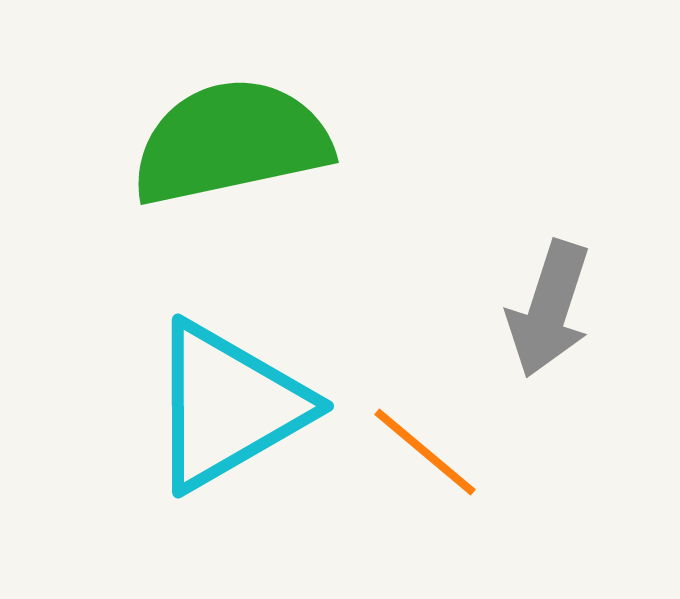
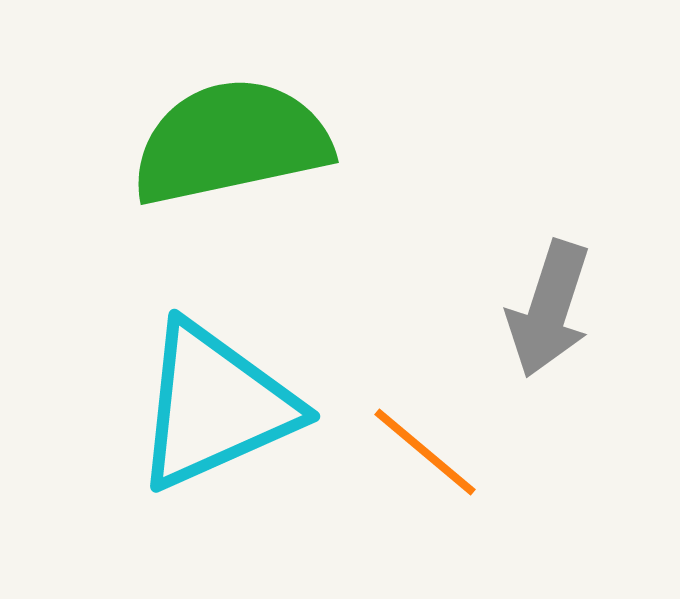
cyan triangle: moved 13 px left; rotated 6 degrees clockwise
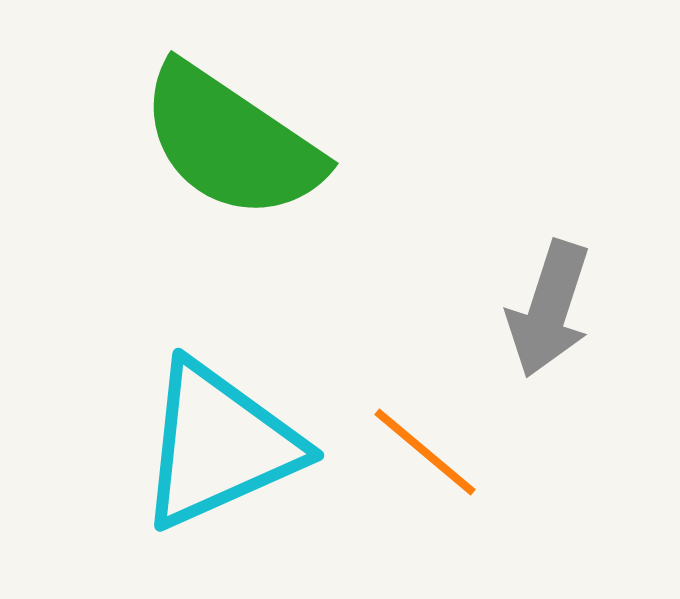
green semicircle: rotated 134 degrees counterclockwise
cyan triangle: moved 4 px right, 39 px down
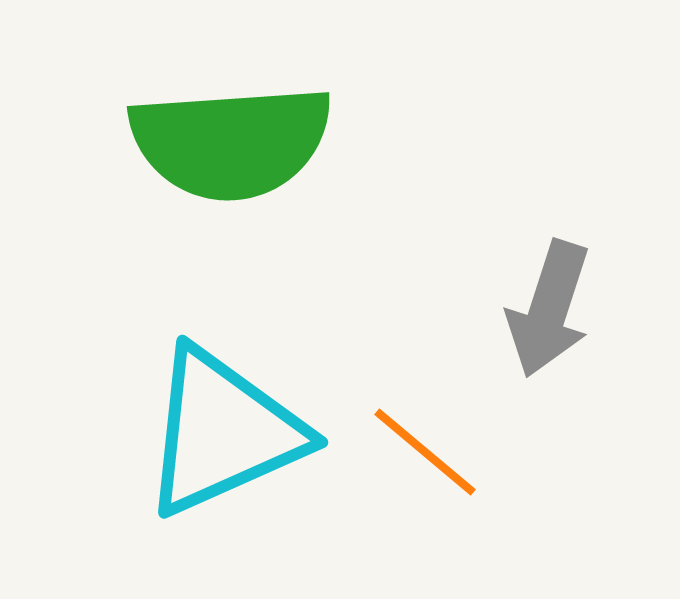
green semicircle: rotated 38 degrees counterclockwise
cyan triangle: moved 4 px right, 13 px up
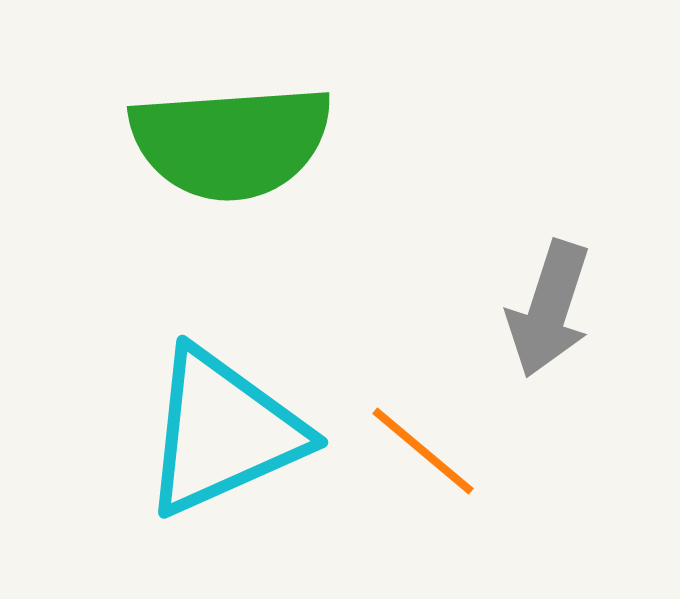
orange line: moved 2 px left, 1 px up
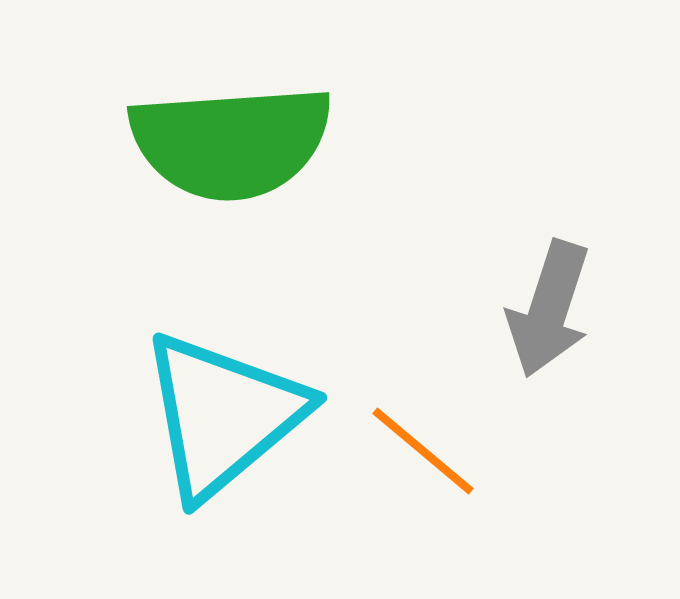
cyan triangle: moved 17 px up; rotated 16 degrees counterclockwise
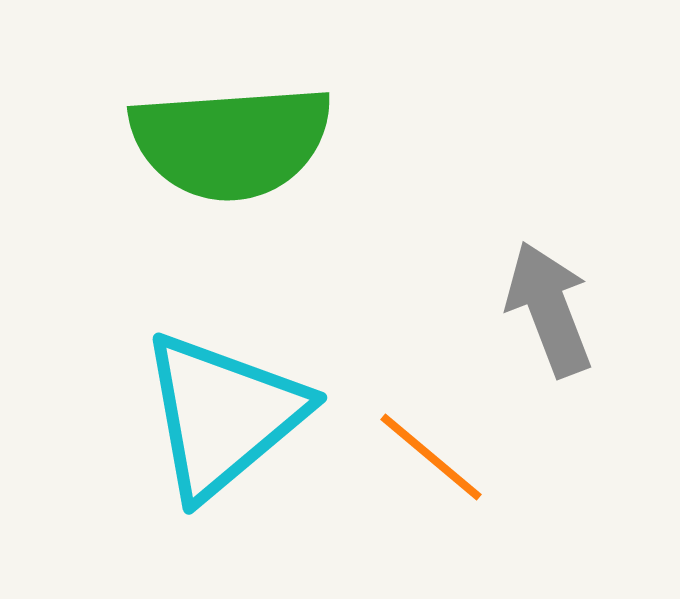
gray arrow: rotated 141 degrees clockwise
orange line: moved 8 px right, 6 px down
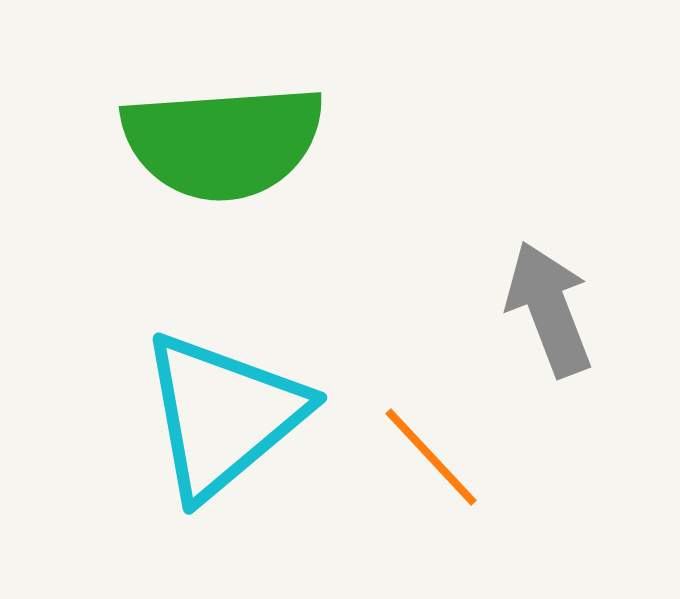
green semicircle: moved 8 px left
orange line: rotated 7 degrees clockwise
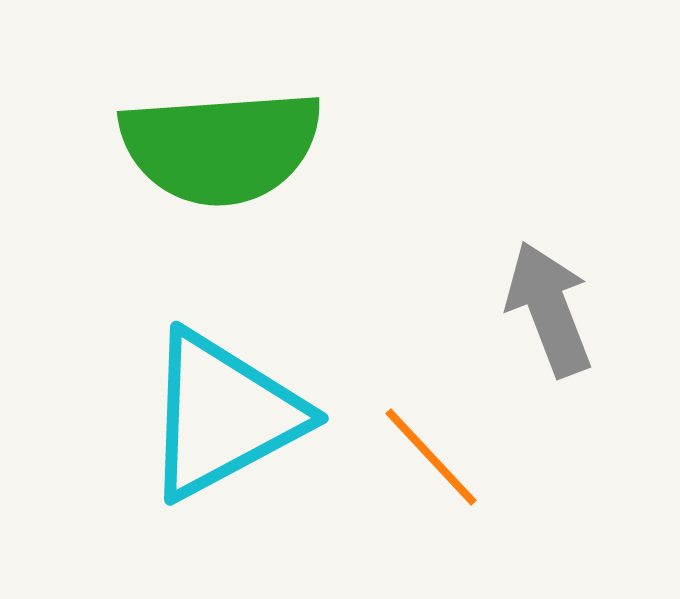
green semicircle: moved 2 px left, 5 px down
cyan triangle: rotated 12 degrees clockwise
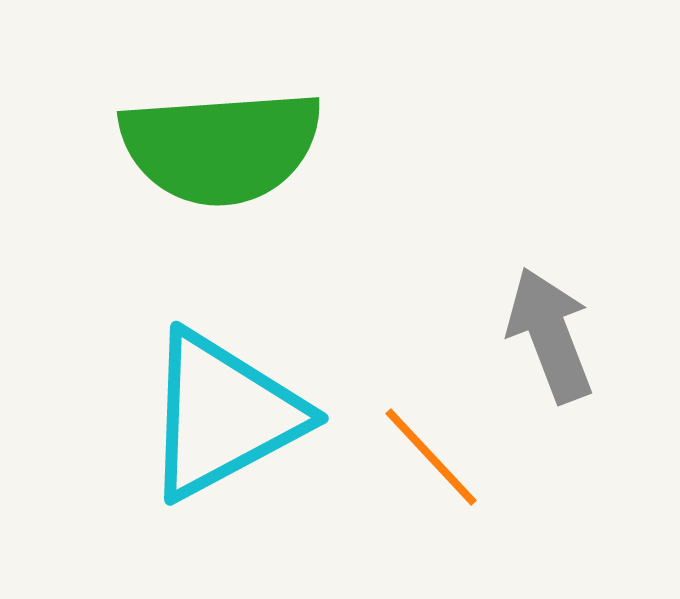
gray arrow: moved 1 px right, 26 px down
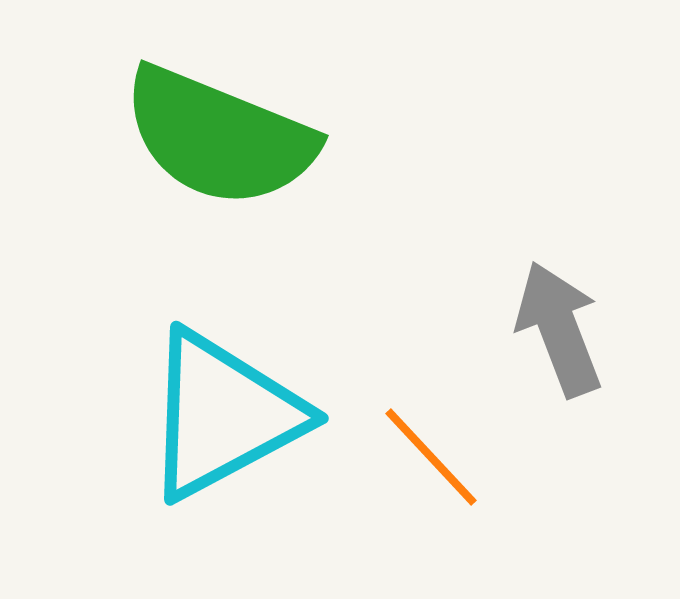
green semicircle: moved 2 px left, 10 px up; rotated 26 degrees clockwise
gray arrow: moved 9 px right, 6 px up
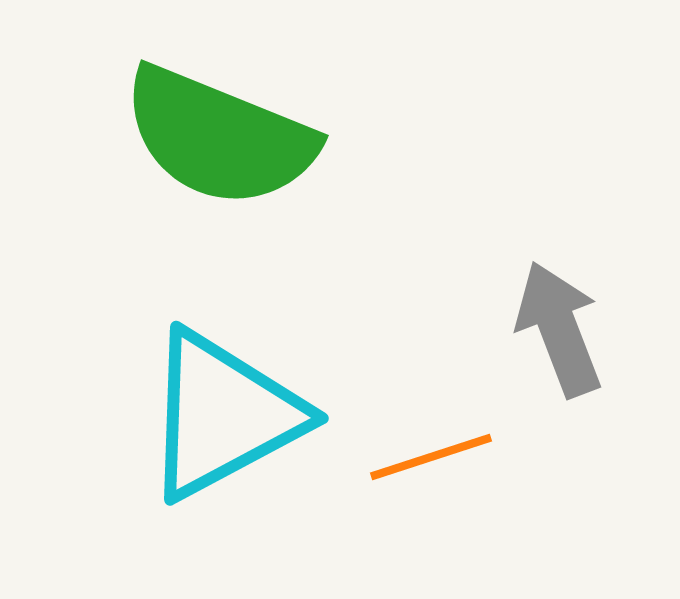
orange line: rotated 65 degrees counterclockwise
